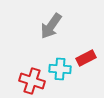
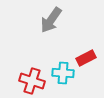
gray arrow: moved 6 px up
cyan cross: moved 3 px right, 4 px down
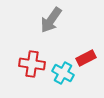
cyan cross: rotated 25 degrees clockwise
red cross: moved 17 px up; rotated 10 degrees counterclockwise
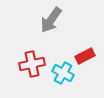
red rectangle: moved 1 px left, 2 px up
red cross: rotated 20 degrees counterclockwise
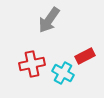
gray arrow: moved 2 px left
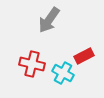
red rectangle: moved 1 px left
red cross: rotated 25 degrees clockwise
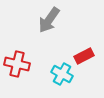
red cross: moved 15 px left
cyan cross: moved 1 px left, 1 px down
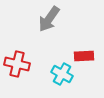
gray arrow: moved 1 px up
red rectangle: rotated 24 degrees clockwise
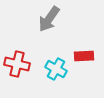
cyan cross: moved 6 px left, 5 px up
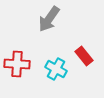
red rectangle: rotated 54 degrees clockwise
red cross: rotated 10 degrees counterclockwise
